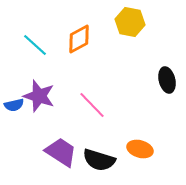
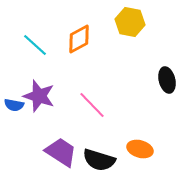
blue semicircle: rotated 24 degrees clockwise
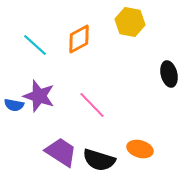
black ellipse: moved 2 px right, 6 px up
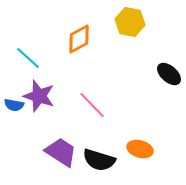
cyan line: moved 7 px left, 13 px down
black ellipse: rotated 35 degrees counterclockwise
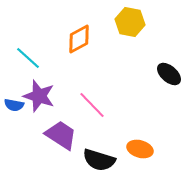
purple trapezoid: moved 17 px up
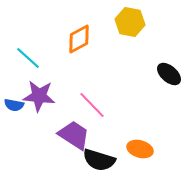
purple star: rotated 12 degrees counterclockwise
purple trapezoid: moved 13 px right
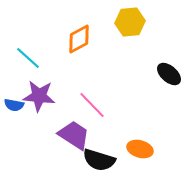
yellow hexagon: rotated 16 degrees counterclockwise
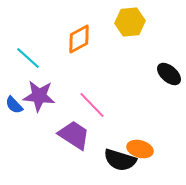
blue semicircle: rotated 36 degrees clockwise
black semicircle: moved 21 px right
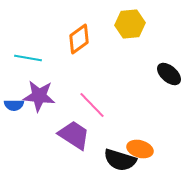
yellow hexagon: moved 2 px down
orange diamond: rotated 8 degrees counterclockwise
cyan line: rotated 32 degrees counterclockwise
blue semicircle: rotated 48 degrees counterclockwise
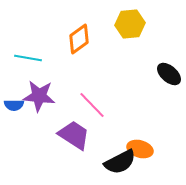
black semicircle: moved 2 px down; rotated 44 degrees counterclockwise
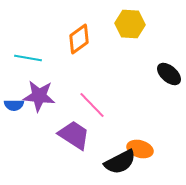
yellow hexagon: rotated 8 degrees clockwise
